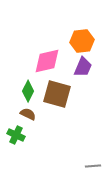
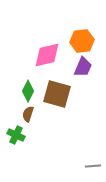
pink diamond: moved 6 px up
brown semicircle: rotated 98 degrees counterclockwise
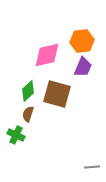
green diamond: rotated 20 degrees clockwise
gray line: moved 1 px left, 1 px down
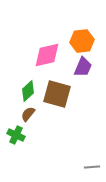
brown semicircle: rotated 21 degrees clockwise
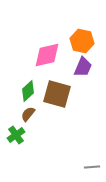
orange hexagon: rotated 20 degrees clockwise
green cross: rotated 30 degrees clockwise
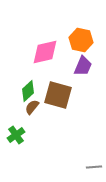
orange hexagon: moved 1 px left, 1 px up
pink diamond: moved 2 px left, 3 px up
purple trapezoid: moved 1 px up
brown square: moved 1 px right, 1 px down
brown semicircle: moved 4 px right, 7 px up
gray line: moved 2 px right
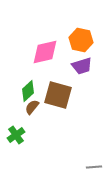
purple trapezoid: moved 1 px left; rotated 50 degrees clockwise
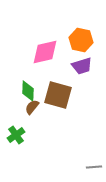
green diamond: rotated 45 degrees counterclockwise
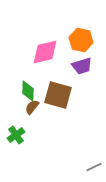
gray line: rotated 21 degrees counterclockwise
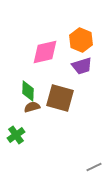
orange hexagon: rotated 10 degrees clockwise
brown square: moved 2 px right, 3 px down
brown semicircle: rotated 35 degrees clockwise
